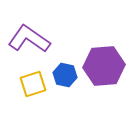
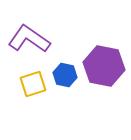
purple hexagon: rotated 15 degrees clockwise
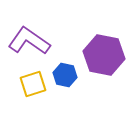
purple L-shape: moved 2 px down
purple hexagon: moved 11 px up
